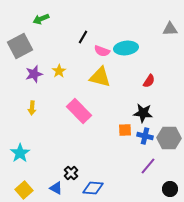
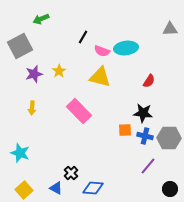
cyan star: rotated 18 degrees counterclockwise
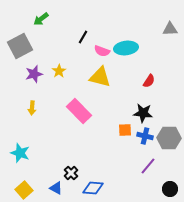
green arrow: rotated 14 degrees counterclockwise
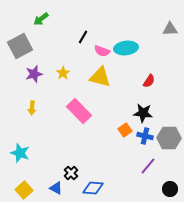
yellow star: moved 4 px right, 2 px down
orange square: rotated 32 degrees counterclockwise
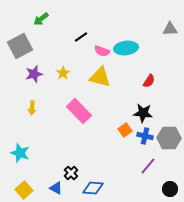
black line: moved 2 px left; rotated 24 degrees clockwise
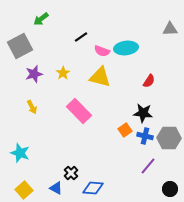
yellow arrow: moved 1 px up; rotated 32 degrees counterclockwise
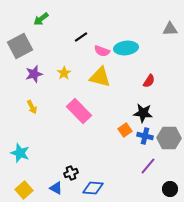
yellow star: moved 1 px right
black cross: rotated 24 degrees clockwise
